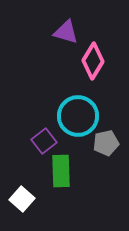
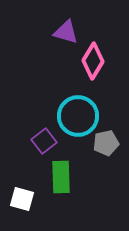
green rectangle: moved 6 px down
white square: rotated 25 degrees counterclockwise
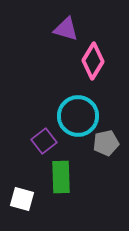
purple triangle: moved 3 px up
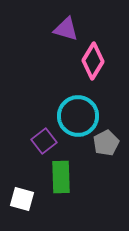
gray pentagon: rotated 15 degrees counterclockwise
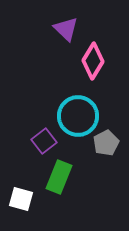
purple triangle: rotated 28 degrees clockwise
green rectangle: moved 2 px left; rotated 24 degrees clockwise
white square: moved 1 px left
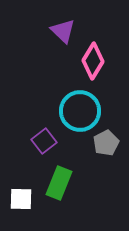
purple triangle: moved 3 px left, 2 px down
cyan circle: moved 2 px right, 5 px up
green rectangle: moved 6 px down
white square: rotated 15 degrees counterclockwise
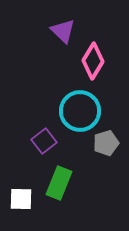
gray pentagon: rotated 10 degrees clockwise
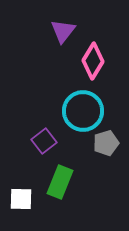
purple triangle: rotated 24 degrees clockwise
cyan circle: moved 3 px right
green rectangle: moved 1 px right, 1 px up
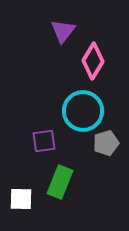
purple square: rotated 30 degrees clockwise
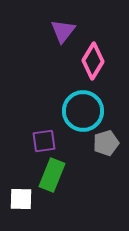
green rectangle: moved 8 px left, 7 px up
